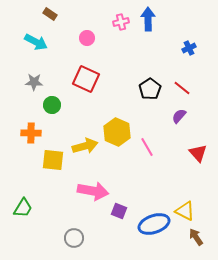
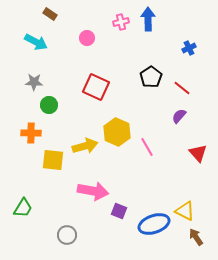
red square: moved 10 px right, 8 px down
black pentagon: moved 1 px right, 12 px up
green circle: moved 3 px left
gray circle: moved 7 px left, 3 px up
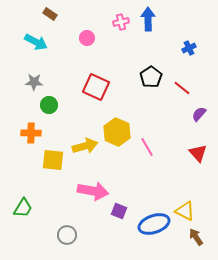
purple semicircle: moved 20 px right, 2 px up
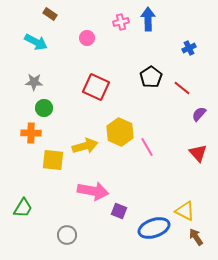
green circle: moved 5 px left, 3 px down
yellow hexagon: moved 3 px right
blue ellipse: moved 4 px down
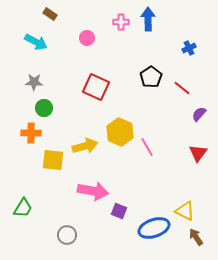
pink cross: rotated 14 degrees clockwise
red triangle: rotated 18 degrees clockwise
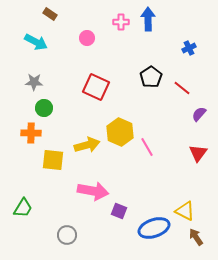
yellow arrow: moved 2 px right, 1 px up
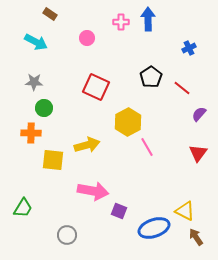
yellow hexagon: moved 8 px right, 10 px up; rotated 8 degrees clockwise
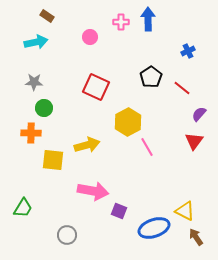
brown rectangle: moved 3 px left, 2 px down
pink circle: moved 3 px right, 1 px up
cyan arrow: rotated 40 degrees counterclockwise
blue cross: moved 1 px left, 3 px down
red triangle: moved 4 px left, 12 px up
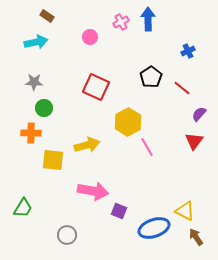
pink cross: rotated 28 degrees counterclockwise
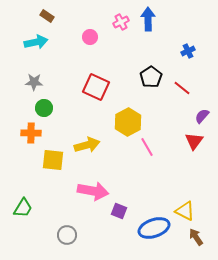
purple semicircle: moved 3 px right, 2 px down
